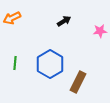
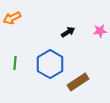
black arrow: moved 4 px right, 11 px down
brown rectangle: rotated 30 degrees clockwise
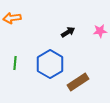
orange arrow: rotated 18 degrees clockwise
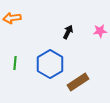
black arrow: rotated 32 degrees counterclockwise
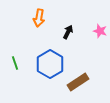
orange arrow: moved 27 px right; rotated 72 degrees counterclockwise
pink star: rotated 24 degrees clockwise
green line: rotated 24 degrees counterclockwise
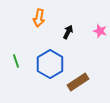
green line: moved 1 px right, 2 px up
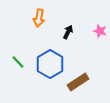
green line: moved 2 px right, 1 px down; rotated 24 degrees counterclockwise
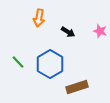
black arrow: rotated 96 degrees clockwise
brown rectangle: moved 1 px left, 5 px down; rotated 15 degrees clockwise
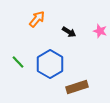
orange arrow: moved 2 px left, 1 px down; rotated 150 degrees counterclockwise
black arrow: moved 1 px right
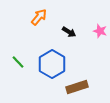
orange arrow: moved 2 px right, 2 px up
blue hexagon: moved 2 px right
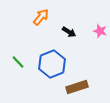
orange arrow: moved 2 px right
blue hexagon: rotated 8 degrees clockwise
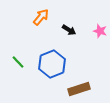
black arrow: moved 2 px up
brown rectangle: moved 2 px right, 2 px down
